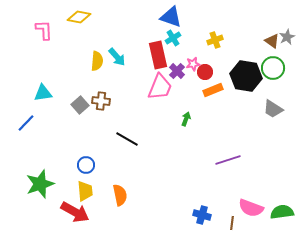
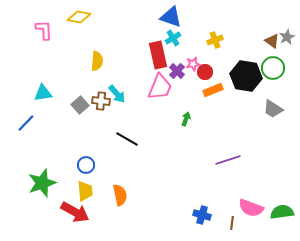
cyan arrow: moved 37 px down
green star: moved 2 px right, 1 px up
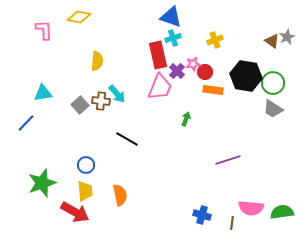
cyan cross: rotated 14 degrees clockwise
green circle: moved 15 px down
orange rectangle: rotated 30 degrees clockwise
pink semicircle: rotated 15 degrees counterclockwise
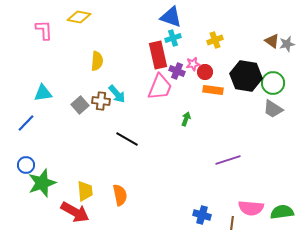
gray star: moved 7 px down; rotated 14 degrees clockwise
purple cross: rotated 21 degrees counterclockwise
blue circle: moved 60 px left
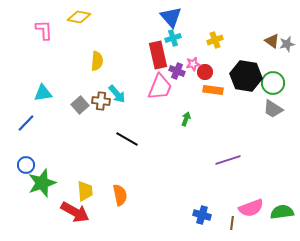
blue triangle: rotated 30 degrees clockwise
pink semicircle: rotated 25 degrees counterclockwise
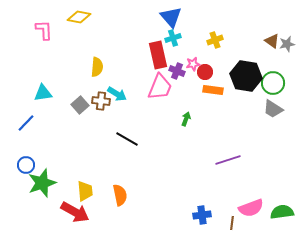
yellow semicircle: moved 6 px down
cyan arrow: rotated 18 degrees counterclockwise
blue cross: rotated 24 degrees counterclockwise
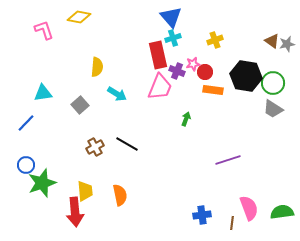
pink L-shape: rotated 15 degrees counterclockwise
brown cross: moved 6 px left, 46 px down; rotated 36 degrees counterclockwise
black line: moved 5 px down
pink semicircle: moved 2 px left; rotated 90 degrees counterclockwise
red arrow: rotated 56 degrees clockwise
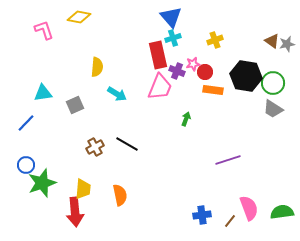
gray square: moved 5 px left; rotated 18 degrees clockwise
yellow trapezoid: moved 2 px left, 2 px up; rotated 10 degrees clockwise
brown line: moved 2 px left, 2 px up; rotated 32 degrees clockwise
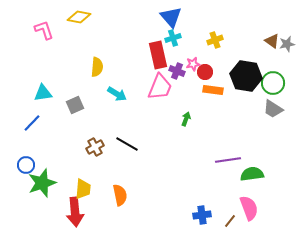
blue line: moved 6 px right
purple line: rotated 10 degrees clockwise
green semicircle: moved 30 px left, 38 px up
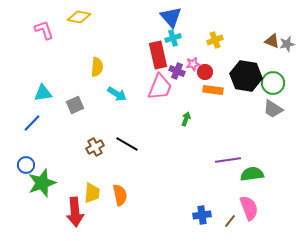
brown triangle: rotated 14 degrees counterclockwise
yellow trapezoid: moved 9 px right, 4 px down
